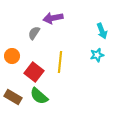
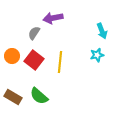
red square: moved 12 px up
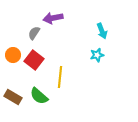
orange circle: moved 1 px right, 1 px up
yellow line: moved 15 px down
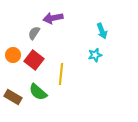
cyan star: moved 2 px left
yellow line: moved 1 px right, 3 px up
green semicircle: moved 1 px left, 4 px up
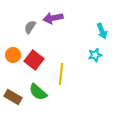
gray semicircle: moved 4 px left, 6 px up
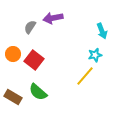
orange circle: moved 1 px up
yellow line: moved 24 px right, 2 px down; rotated 35 degrees clockwise
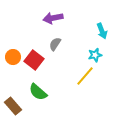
gray semicircle: moved 25 px right, 17 px down
orange circle: moved 3 px down
brown rectangle: moved 9 px down; rotated 18 degrees clockwise
